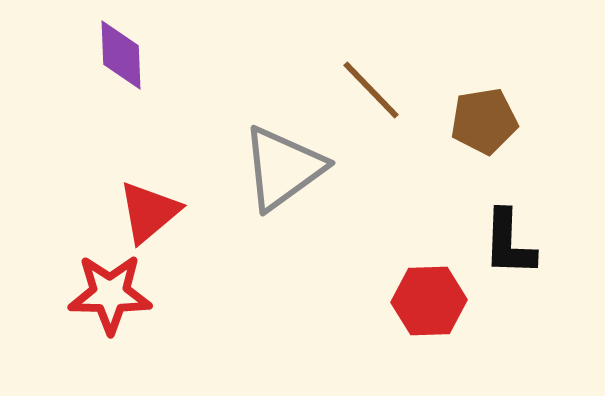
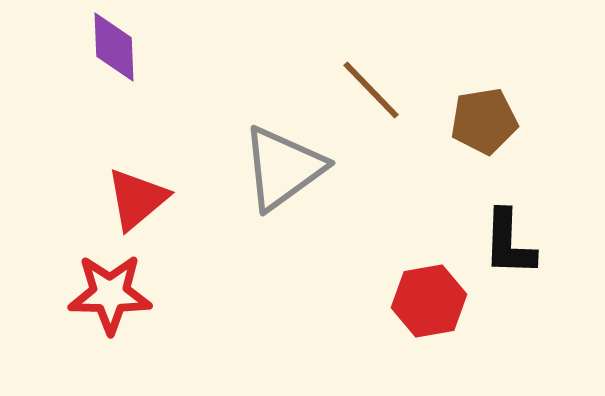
purple diamond: moved 7 px left, 8 px up
red triangle: moved 12 px left, 13 px up
red hexagon: rotated 8 degrees counterclockwise
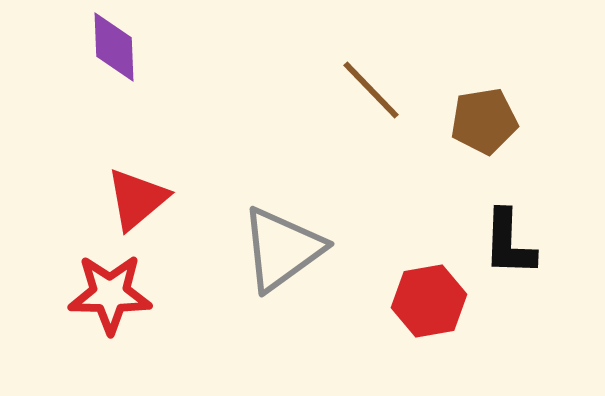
gray triangle: moved 1 px left, 81 px down
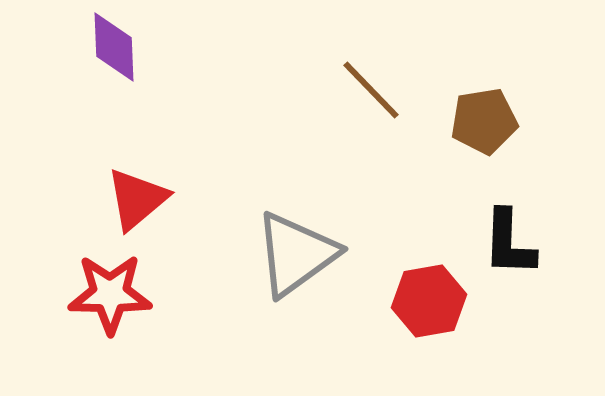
gray triangle: moved 14 px right, 5 px down
